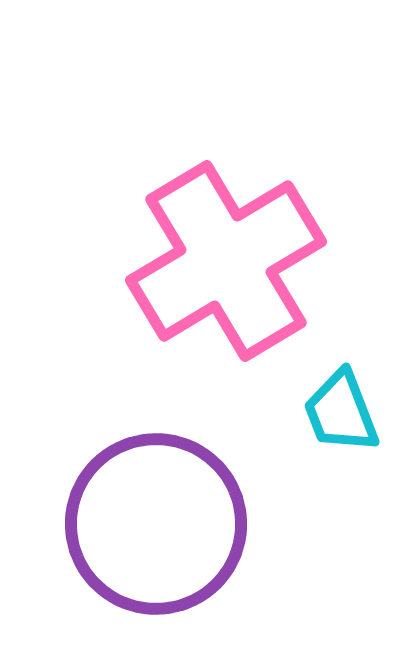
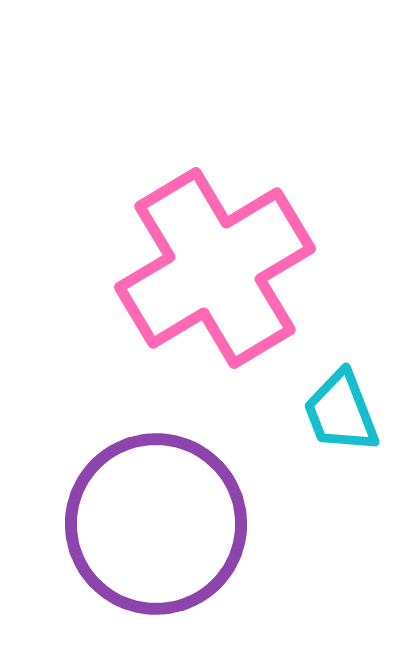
pink cross: moved 11 px left, 7 px down
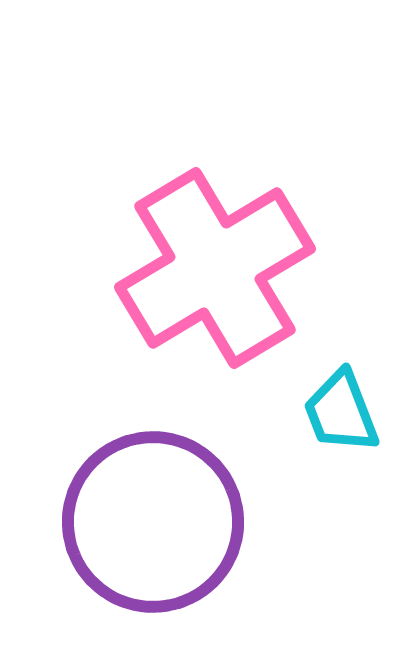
purple circle: moved 3 px left, 2 px up
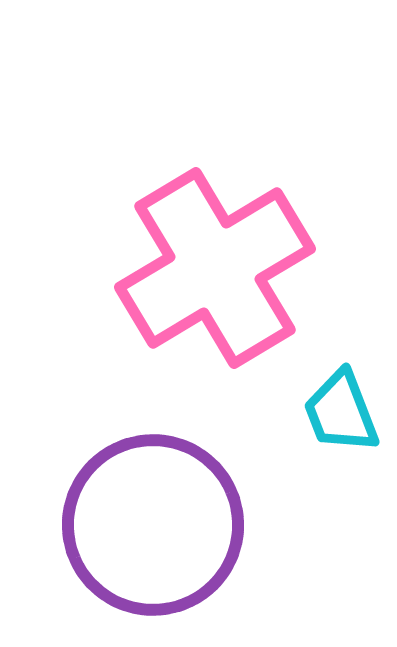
purple circle: moved 3 px down
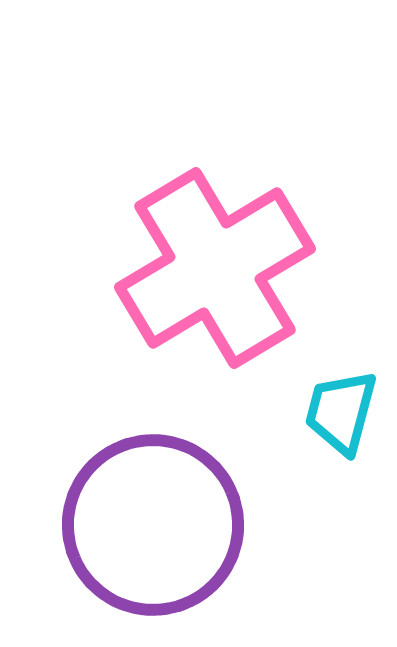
cyan trapezoid: rotated 36 degrees clockwise
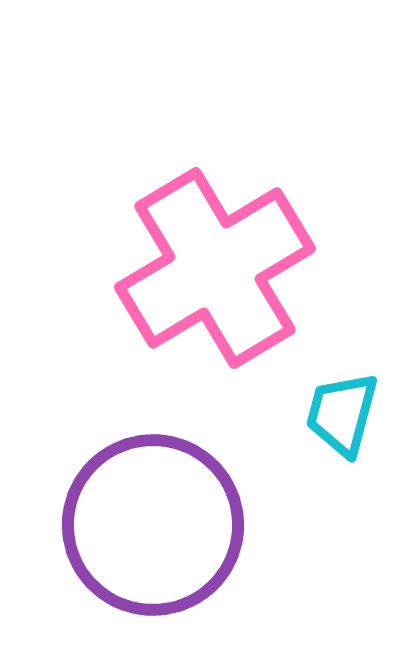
cyan trapezoid: moved 1 px right, 2 px down
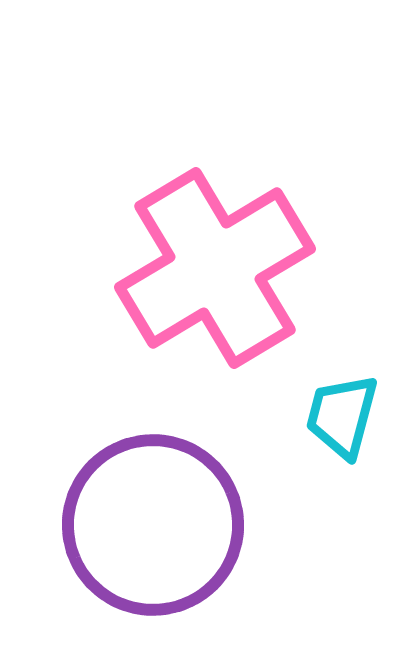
cyan trapezoid: moved 2 px down
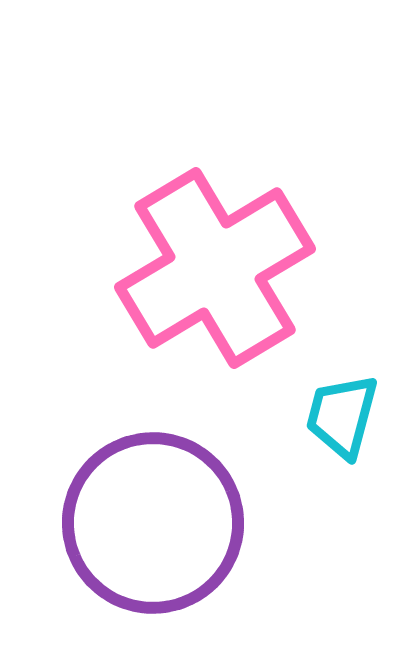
purple circle: moved 2 px up
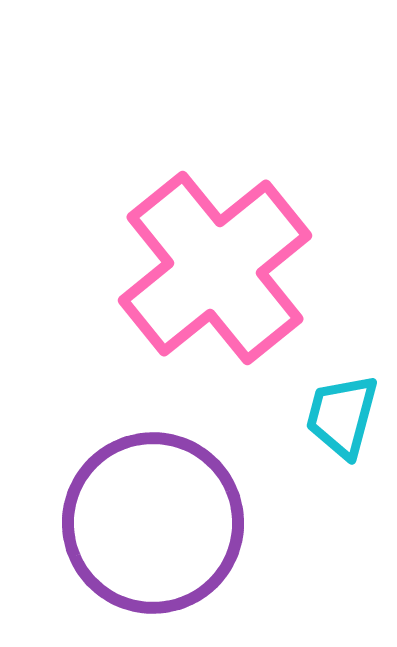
pink cross: rotated 8 degrees counterclockwise
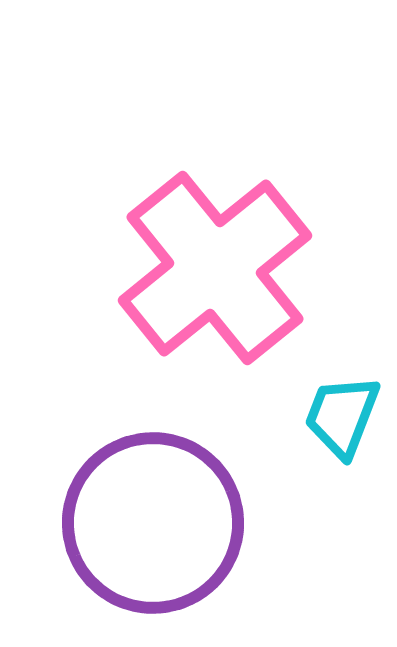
cyan trapezoid: rotated 6 degrees clockwise
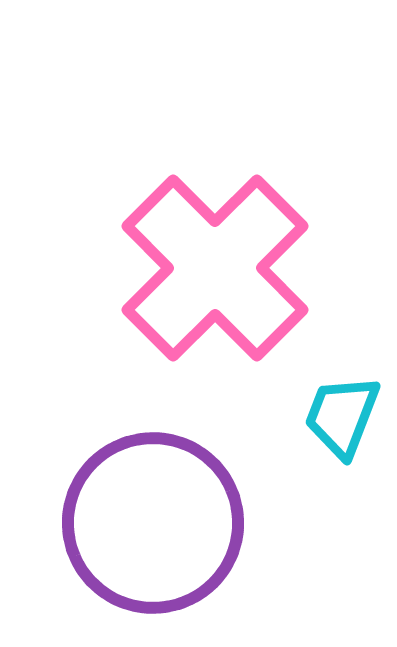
pink cross: rotated 6 degrees counterclockwise
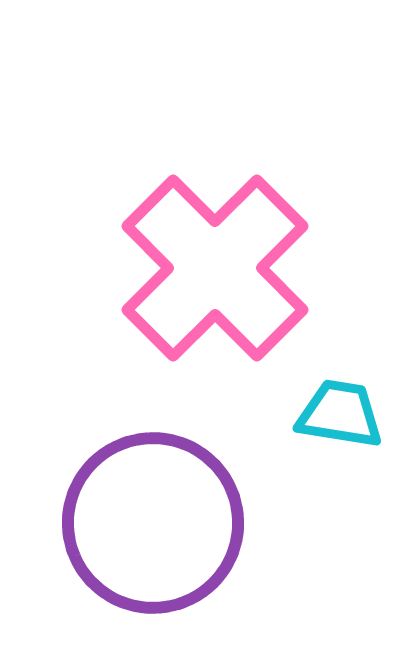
cyan trapezoid: moved 2 px left, 2 px up; rotated 78 degrees clockwise
